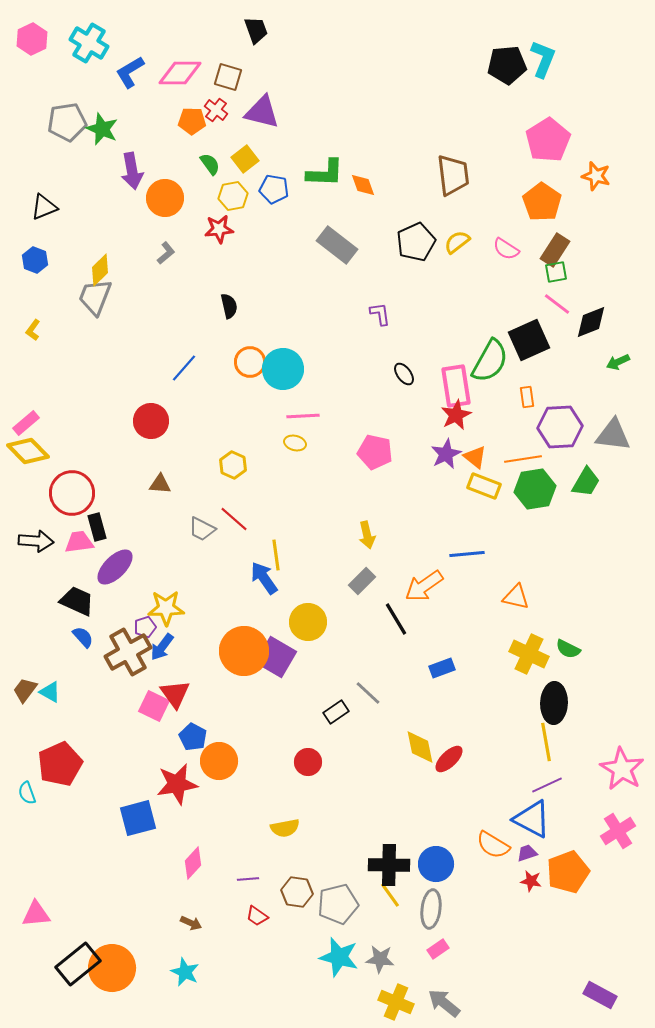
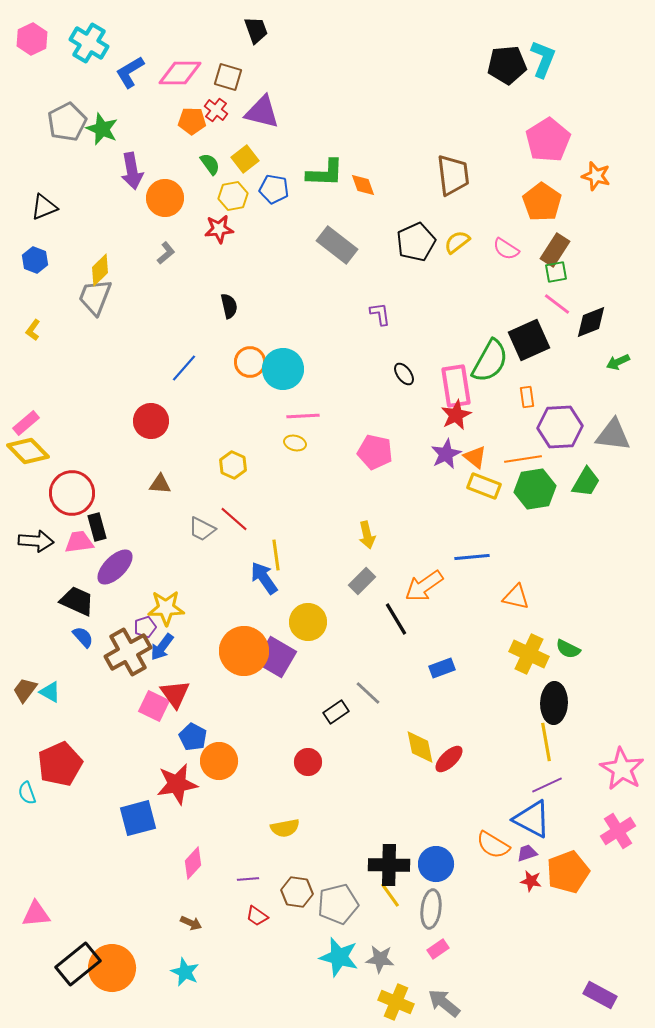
gray pentagon at (67, 122): rotated 18 degrees counterclockwise
blue line at (467, 554): moved 5 px right, 3 px down
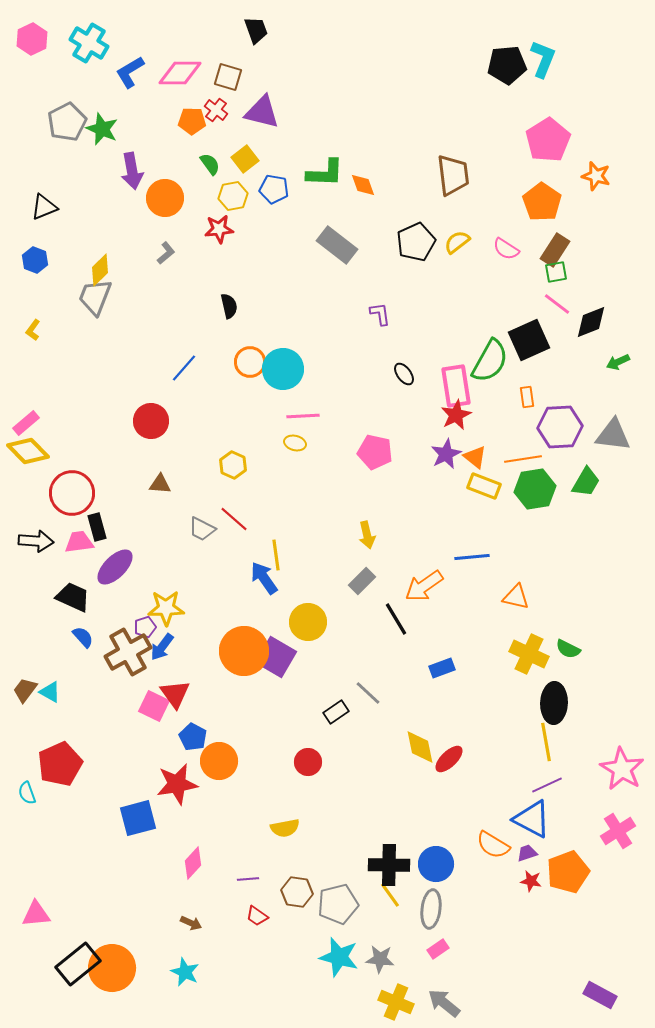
black trapezoid at (77, 601): moved 4 px left, 4 px up
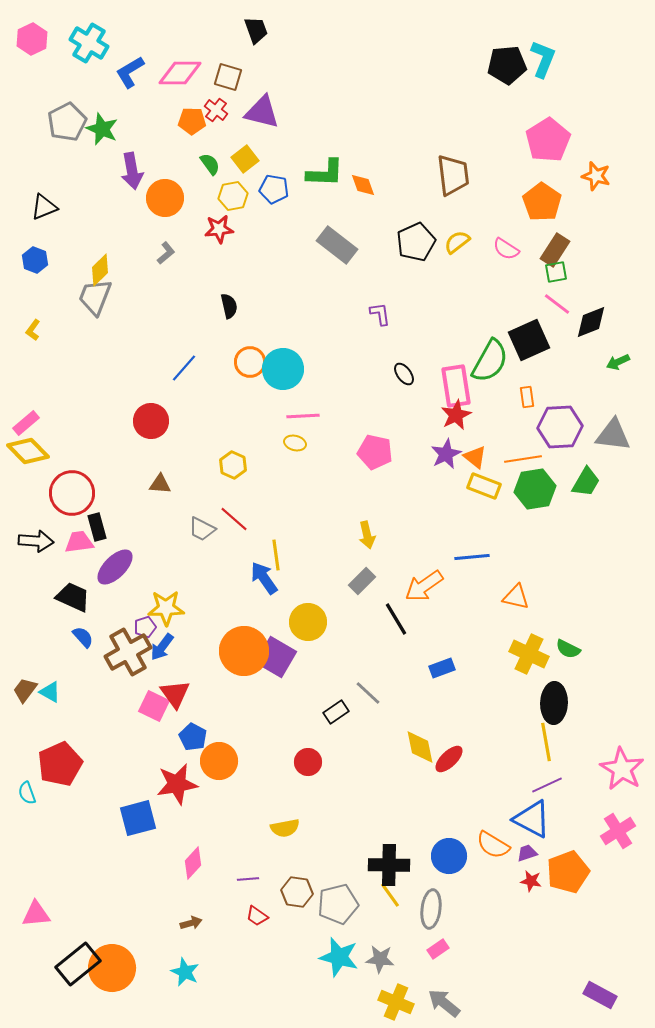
blue circle at (436, 864): moved 13 px right, 8 px up
brown arrow at (191, 923): rotated 40 degrees counterclockwise
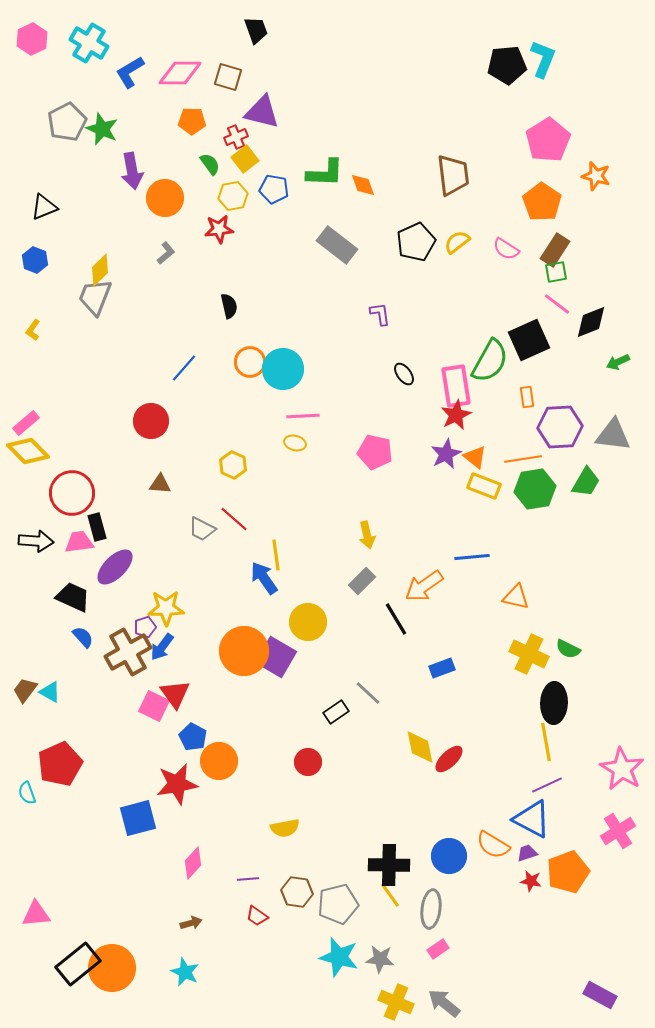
red cross at (216, 110): moved 20 px right, 27 px down; rotated 30 degrees clockwise
